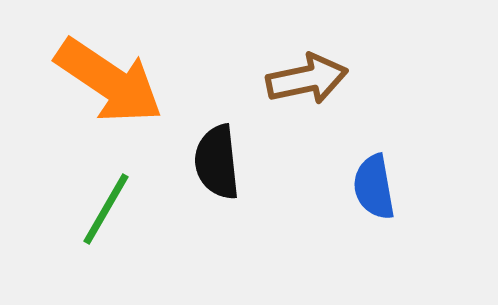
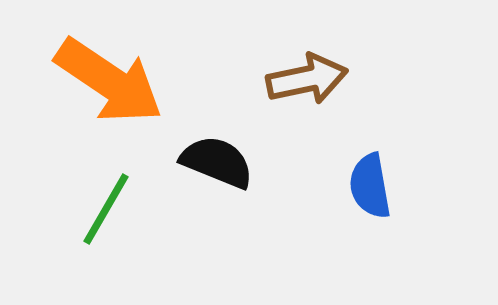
black semicircle: rotated 118 degrees clockwise
blue semicircle: moved 4 px left, 1 px up
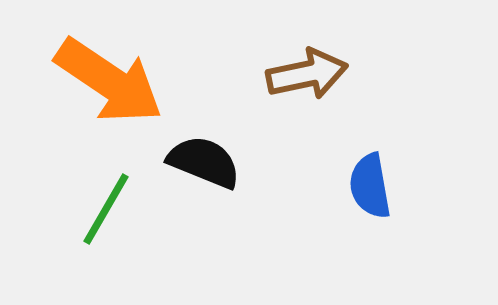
brown arrow: moved 5 px up
black semicircle: moved 13 px left
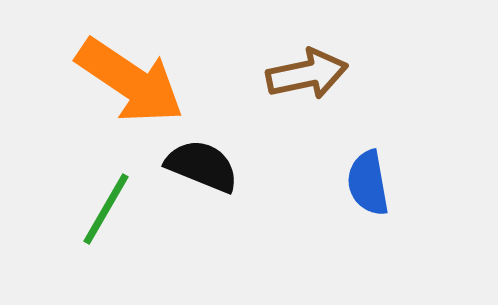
orange arrow: moved 21 px right
black semicircle: moved 2 px left, 4 px down
blue semicircle: moved 2 px left, 3 px up
